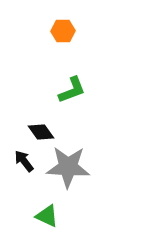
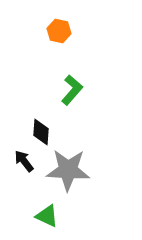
orange hexagon: moved 4 px left; rotated 15 degrees clockwise
green L-shape: rotated 28 degrees counterclockwise
black diamond: rotated 40 degrees clockwise
gray star: moved 3 px down
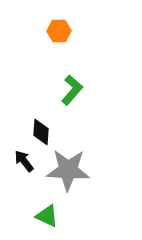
orange hexagon: rotated 15 degrees counterclockwise
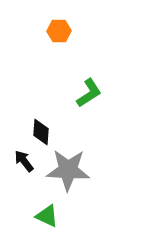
green L-shape: moved 17 px right, 3 px down; rotated 16 degrees clockwise
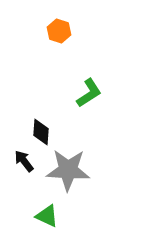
orange hexagon: rotated 20 degrees clockwise
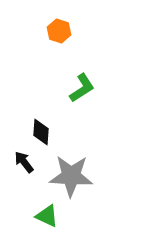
green L-shape: moved 7 px left, 5 px up
black arrow: moved 1 px down
gray star: moved 3 px right, 6 px down
